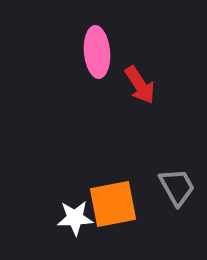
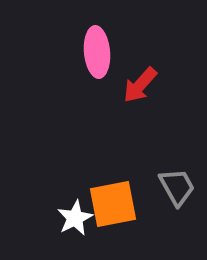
red arrow: rotated 75 degrees clockwise
white star: rotated 24 degrees counterclockwise
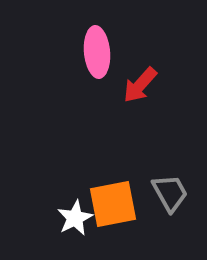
gray trapezoid: moved 7 px left, 6 px down
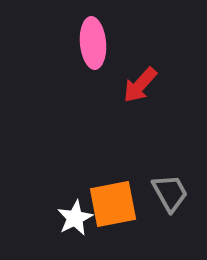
pink ellipse: moved 4 px left, 9 px up
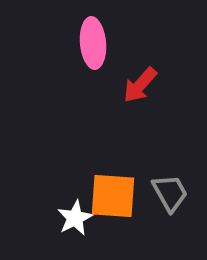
orange square: moved 8 px up; rotated 15 degrees clockwise
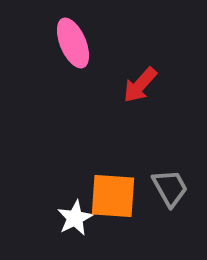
pink ellipse: moved 20 px left; rotated 18 degrees counterclockwise
gray trapezoid: moved 5 px up
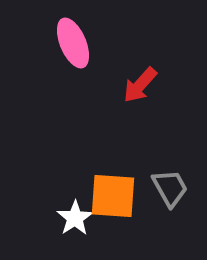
white star: rotated 6 degrees counterclockwise
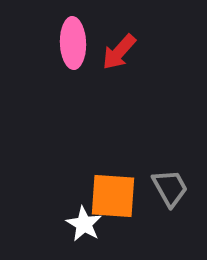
pink ellipse: rotated 21 degrees clockwise
red arrow: moved 21 px left, 33 px up
white star: moved 9 px right, 6 px down; rotated 9 degrees counterclockwise
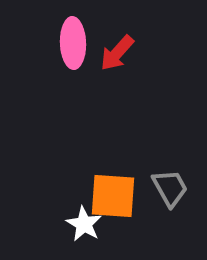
red arrow: moved 2 px left, 1 px down
